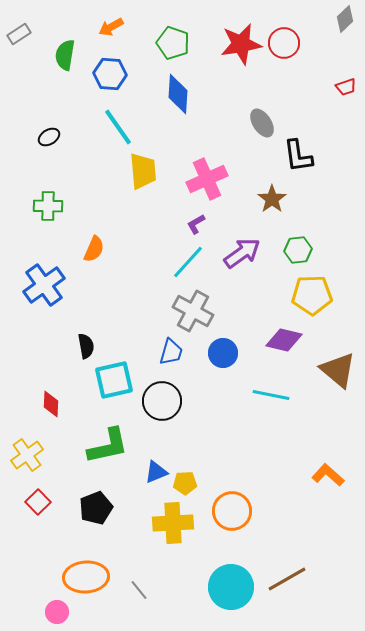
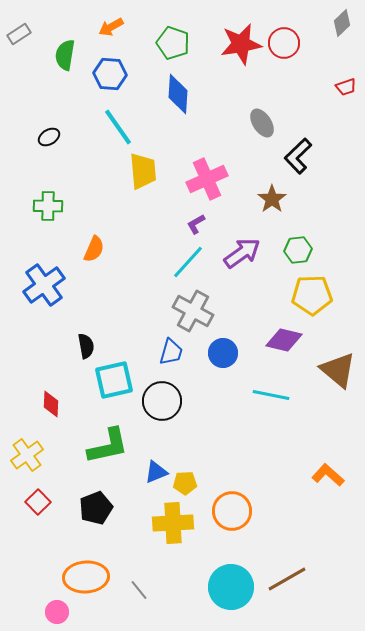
gray diamond at (345, 19): moved 3 px left, 4 px down
black L-shape at (298, 156): rotated 54 degrees clockwise
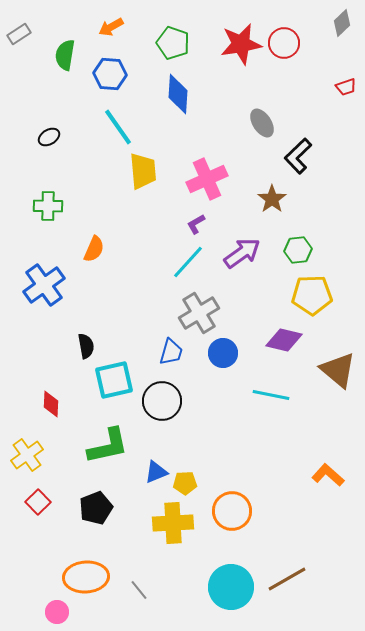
gray cross at (193, 311): moved 6 px right, 2 px down; rotated 30 degrees clockwise
